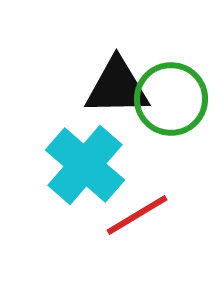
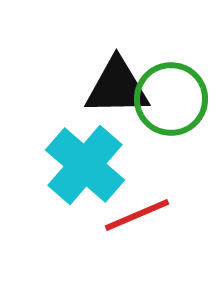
red line: rotated 8 degrees clockwise
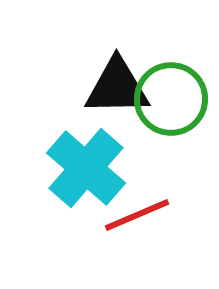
cyan cross: moved 1 px right, 3 px down
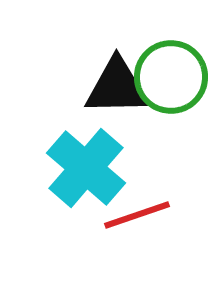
green circle: moved 22 px up
red line: rotated 4 degrees clockwise
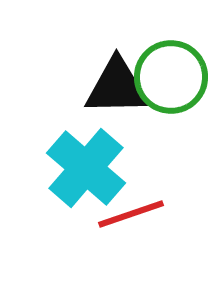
red line: moved 6 px left, 1 px up
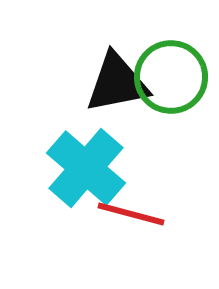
black triangle: moved 4 px up; rotated 10 degrees counterclockwise
red line: rotated 34 degrees clockwise
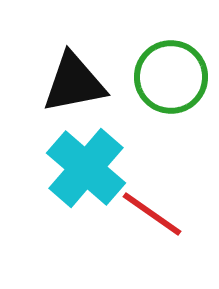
black triangle: moved 43 px left
red line: moved 21 px right; rotated 20 degrees clockwise
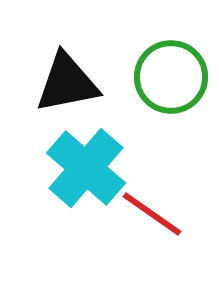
black triangle: moved 7 px left
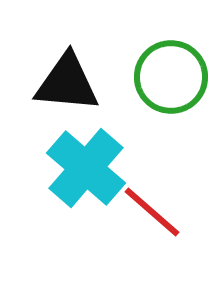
black triangle: rotated 16 degrees clockwise
red line: moved 2 px up; rotated 6 degrees clockwise
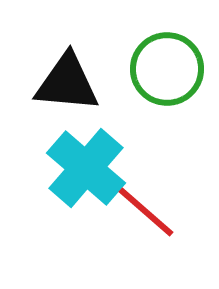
green circle: moved 4 px left, 8 px up
red line: moved 6 px left
